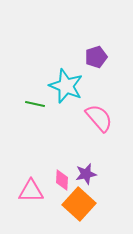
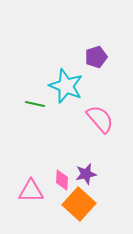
pink semicircle: moved 1 px right, 1 px down
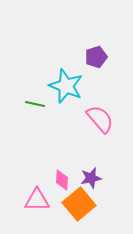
purple star: moved 5 px right, 4 px down
pink triangle: moved 6 px right, 9 px down
orange square: rotated 8 degrees clockwise
